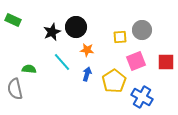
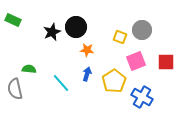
yellow square: rotated 24 degrees clockwise
cyan line: moved 1 px left, 21 px down
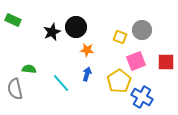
yellow pentagon: moved 5 px right
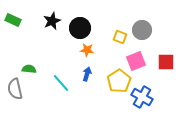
black circle: moved 4 px right, 1 px down
black star: moved 11 px up
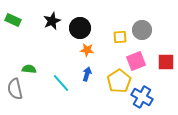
yellow square: rotated 24 degrees counterclockwise
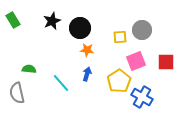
green rectangle: rotated 35 degrees clockwise
gray semicircle: moved 2 px right, 4 px down
